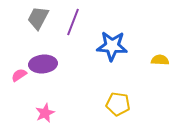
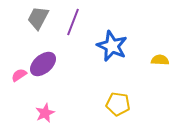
blue star: rotated 20 degrees clockwise
purple ellipse: rotated 36 degrees counterclockwise
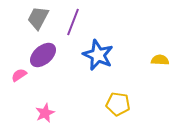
blue star: moved 14 px left, 9 px down
purple ellipse: moved 9 px up
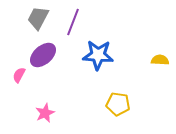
blue star: rotated 20 degrees counterclockwise
pink semicircle: rotated 28 degrees counterclockwise
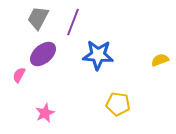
purple ellipse: moved 1 px up
yellow semicircle: rotated 24 degrees counterclockwise
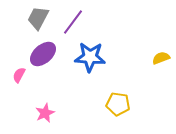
purple line: rotated 16 degrees clockwise
blue star: moved 8 px left, 2 px down
yellow semicircle: moved 1 px right, 2 px up
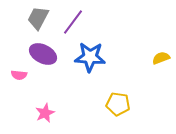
purple ellipse: rotated 68 degrees clockwise
pink semicircle: rotated 112 degrees counterclockwise
